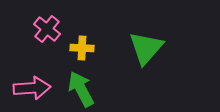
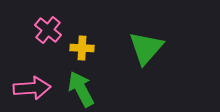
pink cross: moved 1 px right, 1 px down
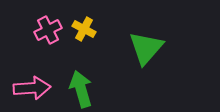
pink cross: rotated 24 degrees clockwise
yellow cross: moved 2 px right, 19 px up; rotated 25 degrees clockwise
green arrow: rotated 12 degrees clockwise
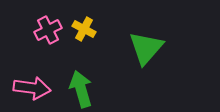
pink arrow: rotated 12 degrees clockwise
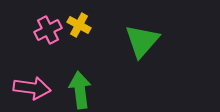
yellow cross: moved 5 px left, 4 px up
green triangle: moved 4 px left, 7 px up
green arrow: moved 1 px left, 1 px down; rotated 9 degrees clockwise
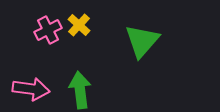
yellow cross: rotated 15 degrees clockwise
pink arrow: moved 1 px left, 1 px down
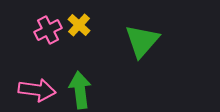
pink arrow: moved 6 px right, 1 px down
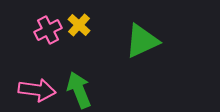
green triangle: rotated 24 degrees clockwise
green arrow: moved 1 px left; rotated 15 degrees counterclockwise
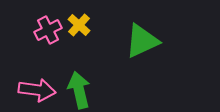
green arrow: rotated 9 degrees clockwise
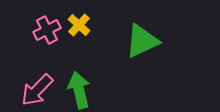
pink cross: moved 1 px left
pink arrow: rotated 126 degrees clockwise
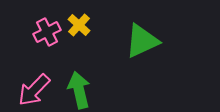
pink cross: moved 2 px down
pink arrow: moved 3 px left
